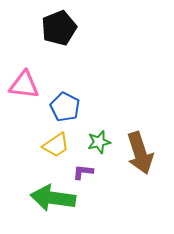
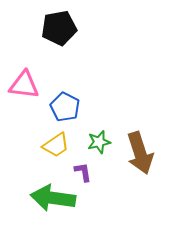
black pentagon: rotated 12 degrees clockwise
purple L-shape: rotated 75 degrees clockwise
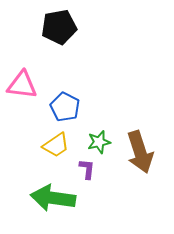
black pentagon: moved 1 px up
pink triangle: moved 2 px left
brown arrow: moved 1 px up
purple L-shape: moved 4 px right, 3 px up; rotated 15 degrees clockwise
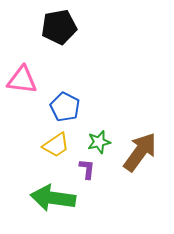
pink triangle: moved 5 px up
brown arrow: rotated 126 degrees counterclockwise
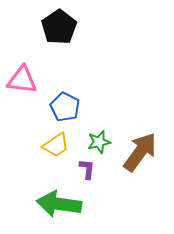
black pentagon: rotated 24 degrees counterclockwise
green arrow: moved 6 px right, 6 px down
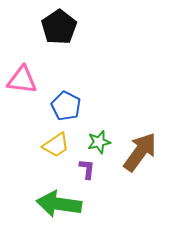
blue pentagon: moved 1 px right, 1 px up
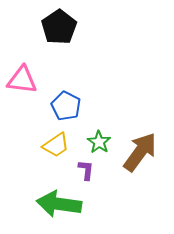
green star: rotated 25 degrees counterclockwise
purple L-shape: moved 1 px left, 1 px down
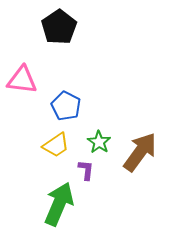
green arrow: rotated 105 degrees clockwise
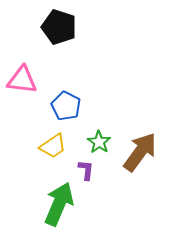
black pentagon: rotated 20 degrees counterclockwise
yellow trapezoid: moved 3 px left, 1 px down
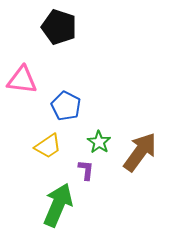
yellow trapezoid: moved 5 px left
green arrow: moved 1 px left, 1 px down
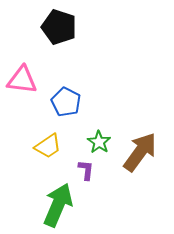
blue pentagon: moved 4 px up
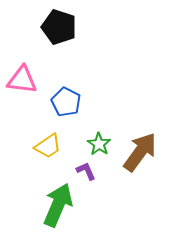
green star: moved 2 px down
purple L-shape: moved 1 px down; rotated 30 degrees counterclockwise
